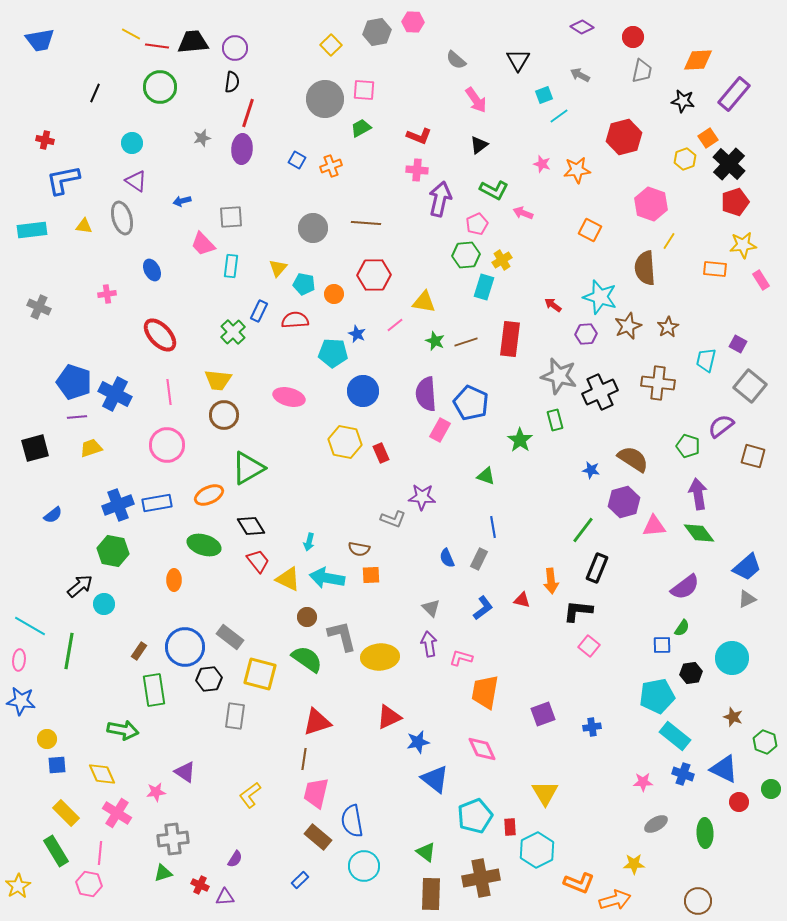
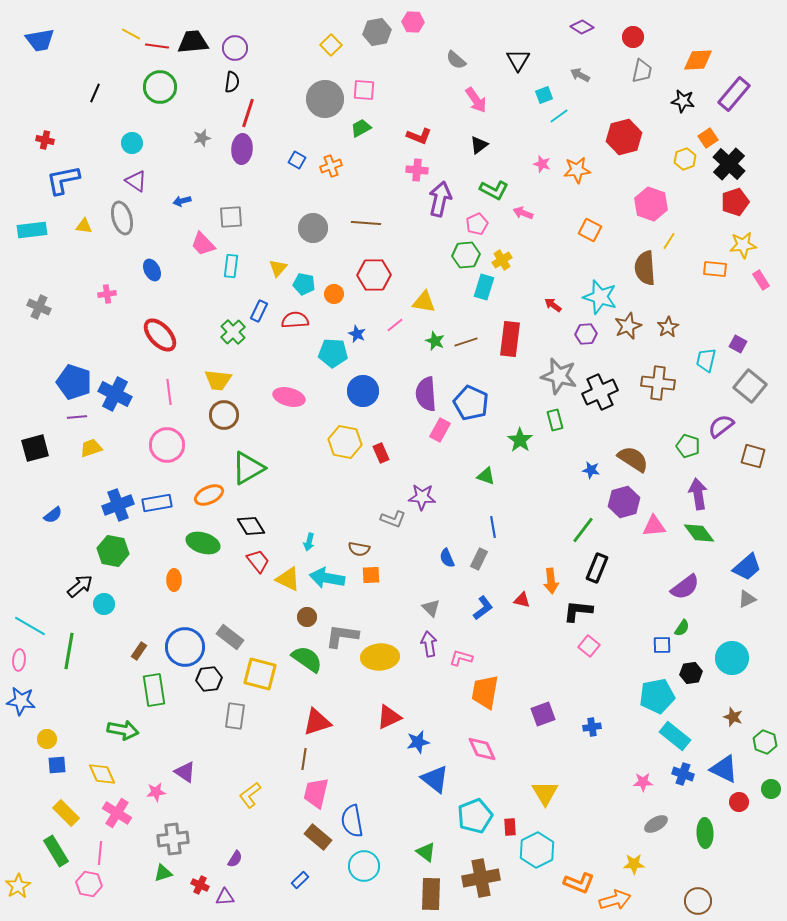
green ellipse at (204, 545): moved 1 px left, 2 px up
gray L-shape at (342, 636): rotated 68 degrees counterclockwise
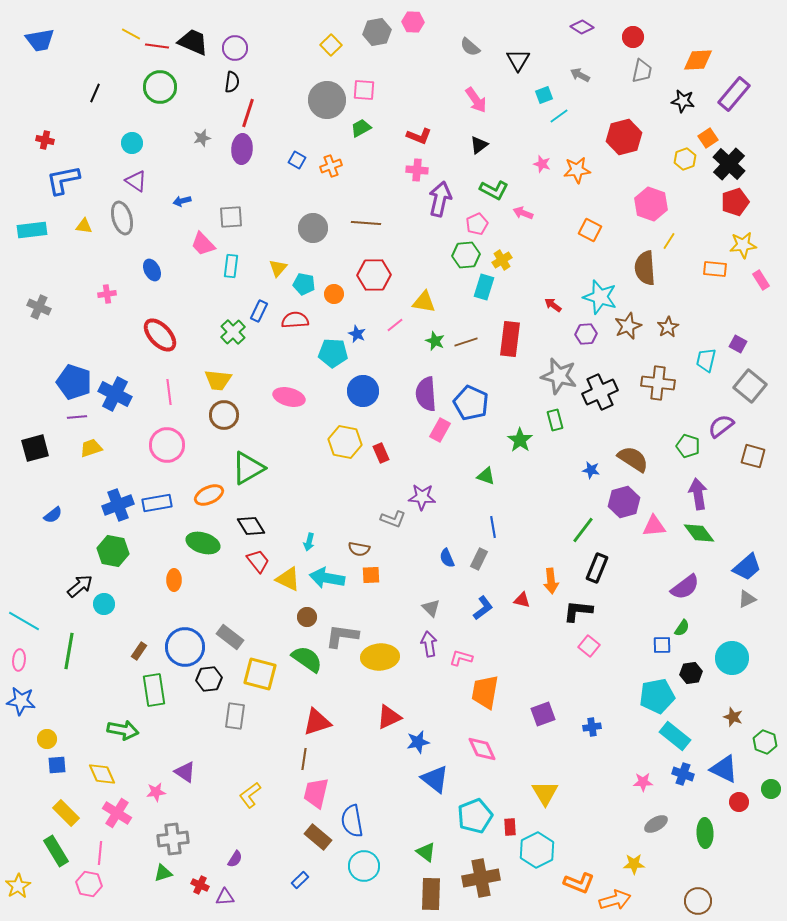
black trapezoid at (193, 42): rotated 28 degrees clockwise
gray semicircle at (456, 60): moved 14 px right, 13 px up
gray circle at (325, 99): moved 2 px right, 1 px down
cyan line at (30, 626): moved 6 px left, 5 px up
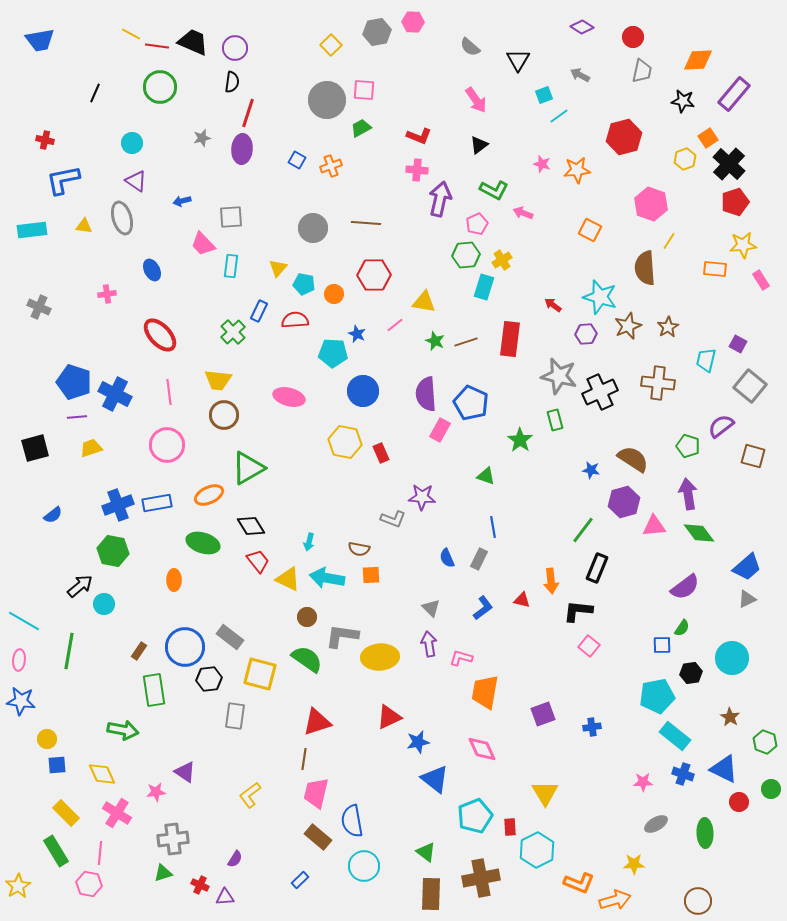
purple arrow at (698, 494): moved 10 px left
brown star at (733, 717): moved 3 px left; rotated 12 degrees clockwise
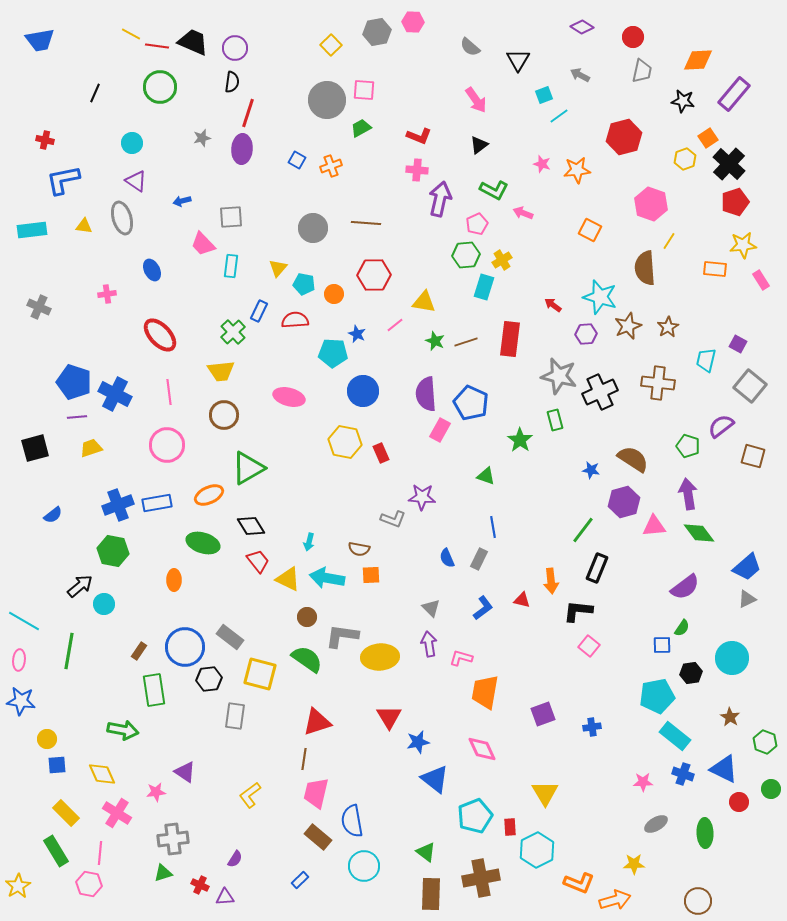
yellow trapezoid at (218, 380): moved 3 px right, 9 px up; rotated 12 degrees counterclockwise
red triangle at (389, 717): rotated 36 degrees counterclockwise
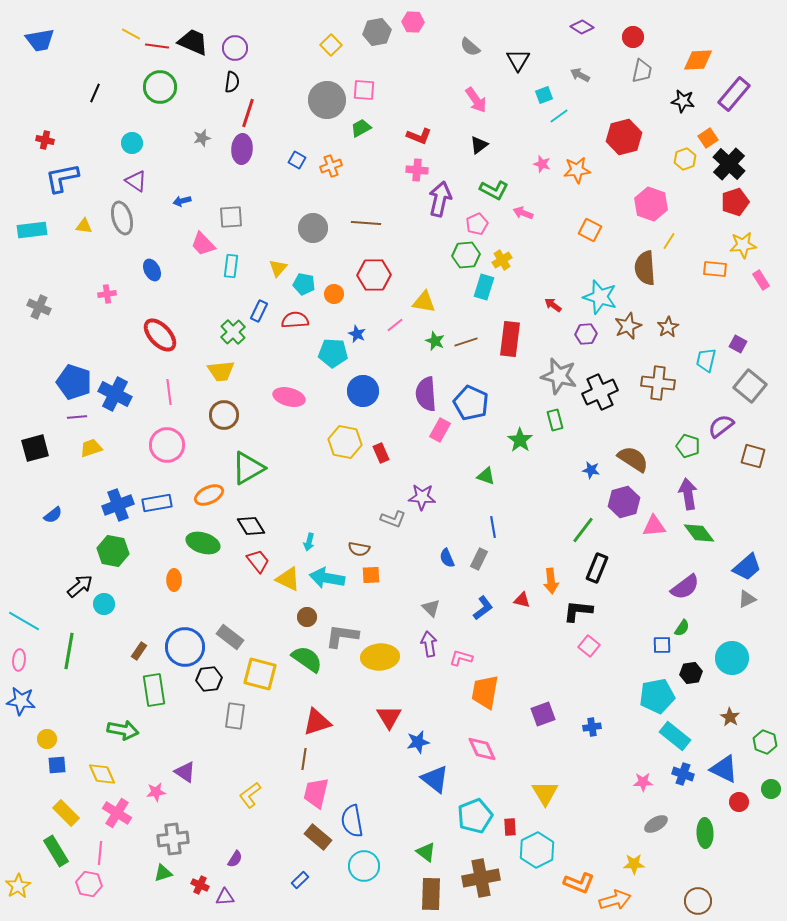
blue L-shape at (63, 180): moved 1 px left, 2 px up
